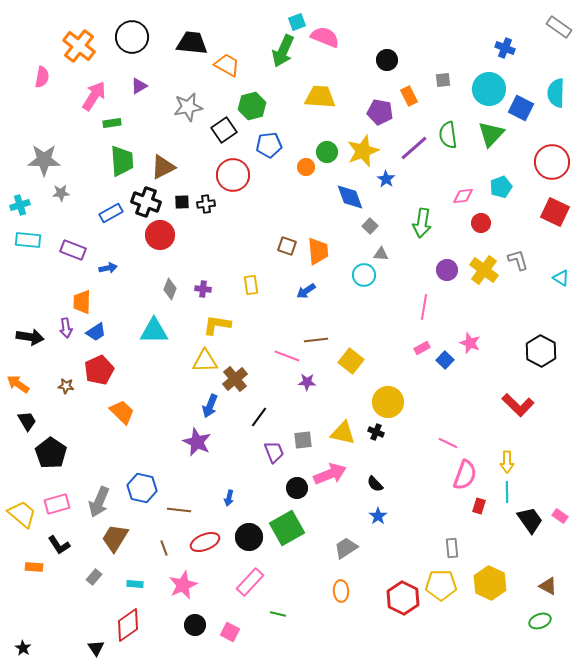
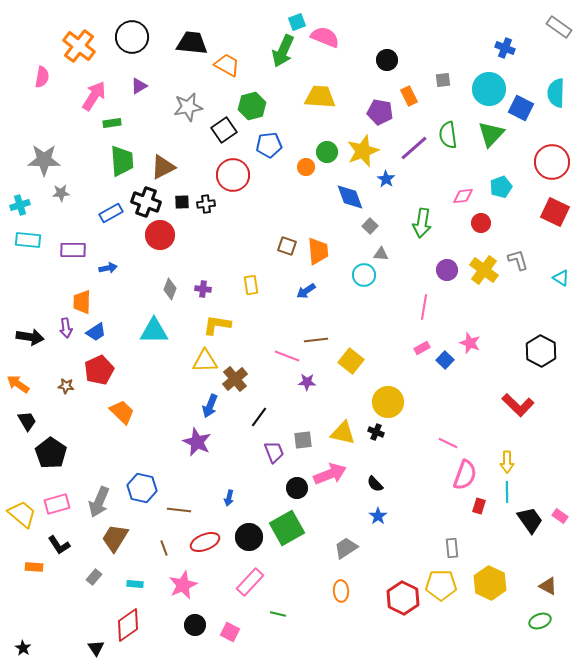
purple rectangle at (73, 250): rotated 20 degrees counterclockwise
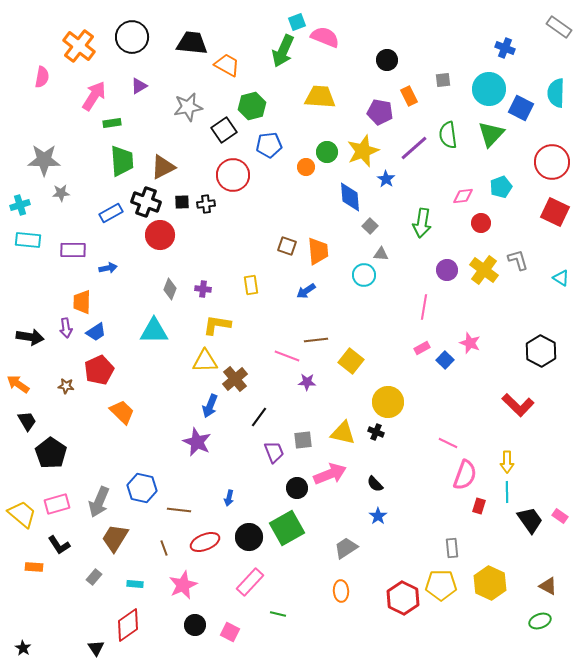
blue diamond at (350, 197): rotated 16 degrees clockwise
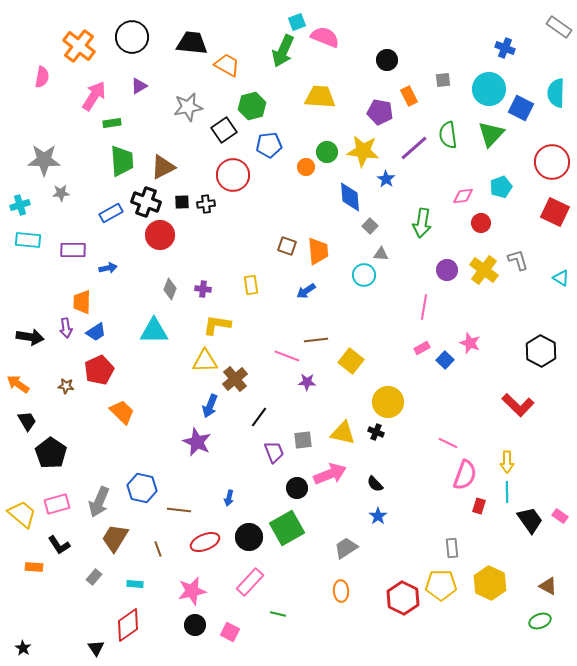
yellow star at (363, 151): rotated 28 degrees clockwise
brown line at (164, 548): moved 6 px left, 1 px down
pink star at (183, 585): moved 9 px right, 6 px down; rotated 12 degrees clockwise
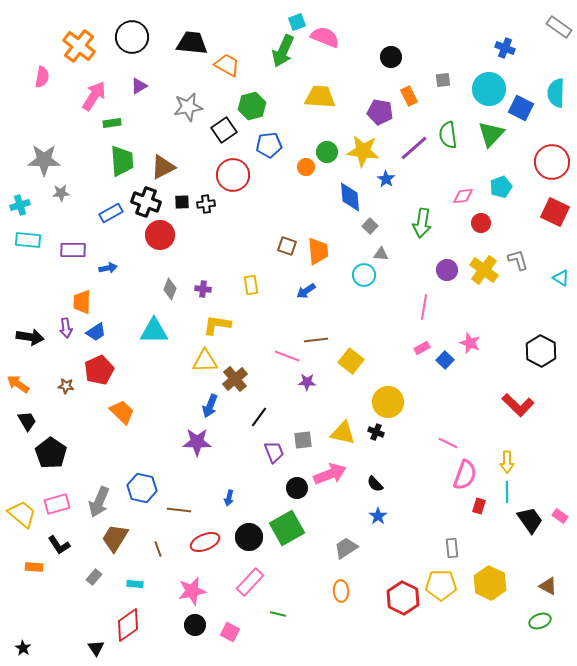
black circle at (387, 60): moved 4 px right, 3 px up
purple star at (197, 442): rotated 24 degrees counterclockwise
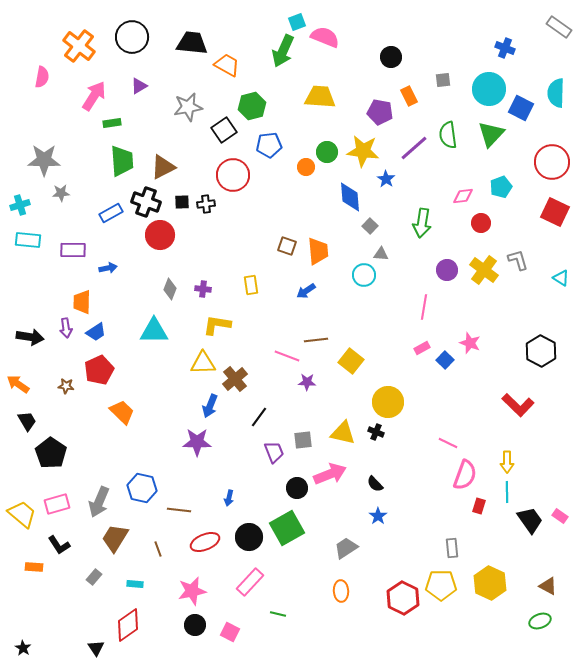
yellow triangle at (205, 361): moved 2 px left, 2 px down
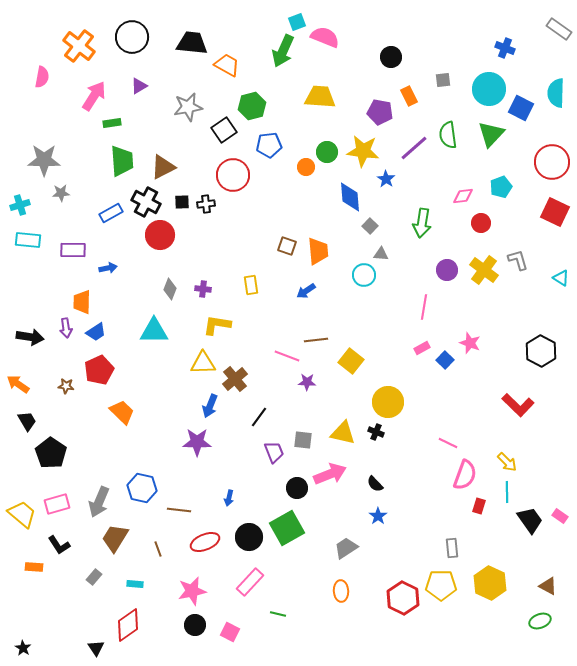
gray rectangle at (559, 27): moved 2 px down
black cross at (146, 202): rotated 8 degrees clockwise
gray square at (303, 440): rotated 12 degrees clockwise
yellow arrow at (507, 462): rotated 45 degrees counterclockwise
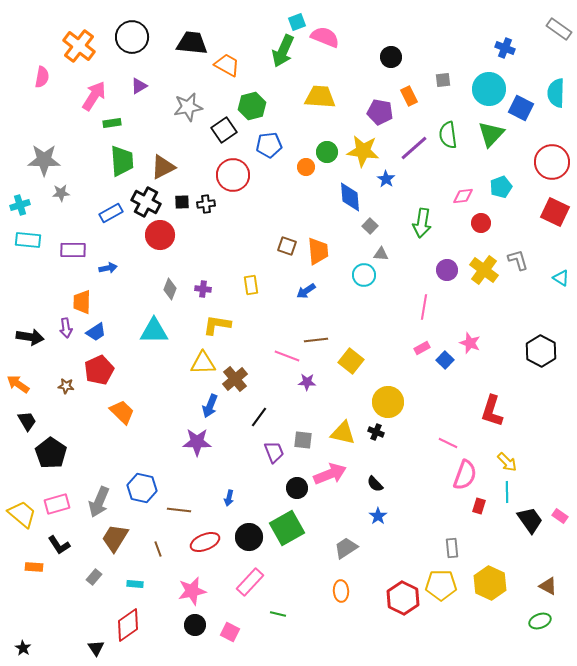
red L-shape at (518, 405): moved 26 px left, 6 px down; rotated 64 degrees clockwise
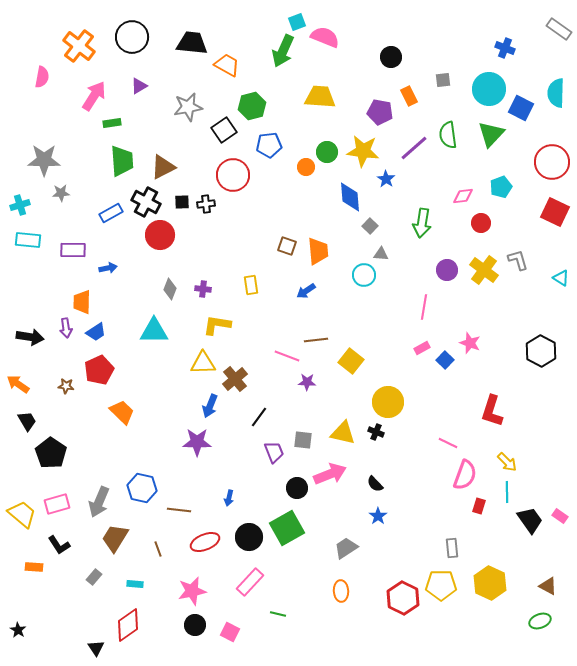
black star at (23, 648): moved 5 px left, 18 px up
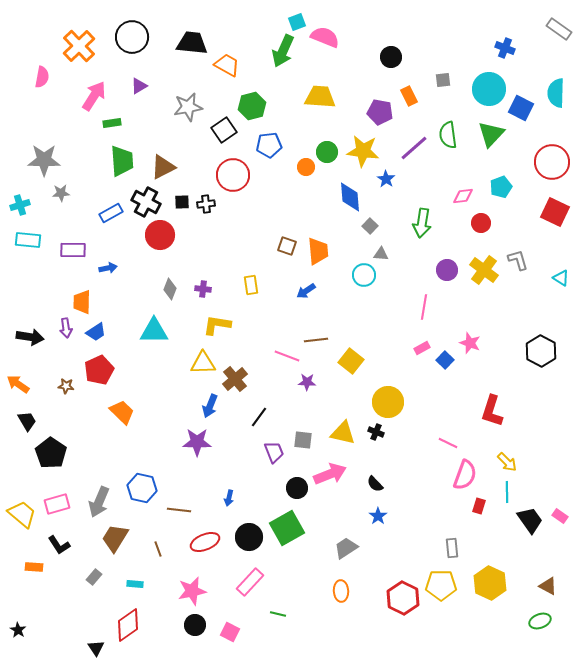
orange cross at (79, 46): rotated 8 degrees clockwise
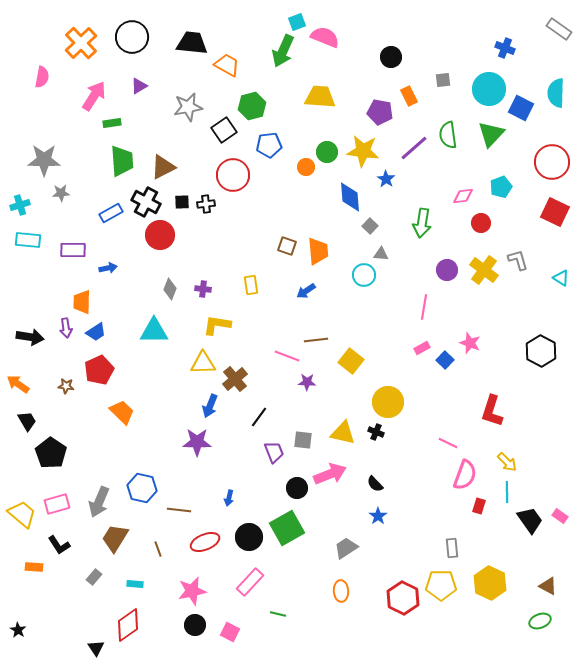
orange cross at (79, 46): moved 2 px right, 3 px up
